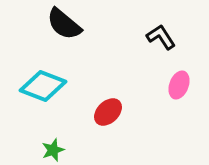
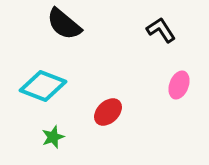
black L-shape: moved 7 px up
green star: moved 13 px up
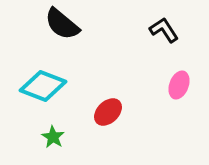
black semicircle: moved 2 px left
black L-shape: moved 3 px right
green star: rotated 20 degrees counterclockwise
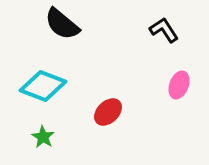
green star: moved 10 px left
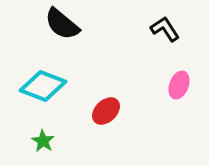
black L-shape: moved 1 px right, 1 px up
red ellipse: moved 2 px left, 1 px up
green star: moved 4 px down
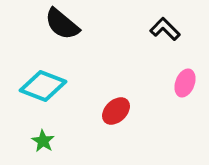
black L-shape: rotated 12 degrees counterclockwise
pink ellipse: moved 6 px right, 2 px up
red ellipse: moved 10 px right
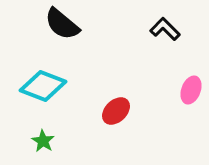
pink ellipse: moved 6 px right, 7 px down
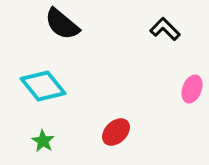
cyan diamond: rotated 30 degrees clockwise
pink ellipse: moved 1 px right, 1 px up
red ellipse: moved 21 px down
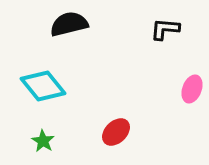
black semicircle: moved 7 px right; rotated 126 degrees clockwise
black L-shape: rotated 40 degrees counterclockwise
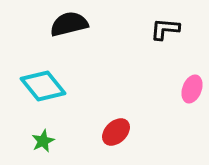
green star: rotated 15 degrees clockwise
